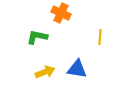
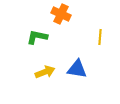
orange cross: moved 1 px down
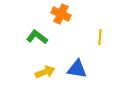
green L-shape: rotated 25 degrees clockwise
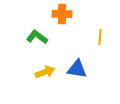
orange cross: moved 1 px right; rotated 24 degrees counterclockwise
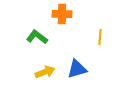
blue triangle: rotated 25 degrees counterclockwise
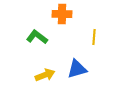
yellow line: moved 6 px left
yellow arrow: moved 3 px down
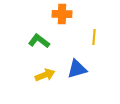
green L-shape: moved 2 px right, 4 px down
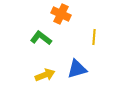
orange cross: moved 1 px left; rotated 24 degrees clockwise
green L-shape: moved 2 px right, 3 px up
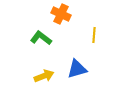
yellow line: moved 2 px up
yellow arrow: moved 1 px left, 1 px down
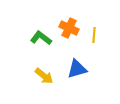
orange cross: moved 8 px right, 14 px down
yellow arrow: rotated 60 degrees clockwise
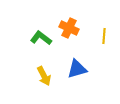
yellow line: moved 10 px right, 1 px down
yellow arrow: rotated 24 degrees clockwise
